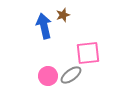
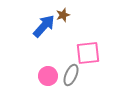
blue arrow: rotated 55 degrees clockwise
gray ellipse: rotated 30 degrees counterclockwise
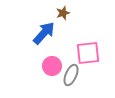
brown star: moved 2 px up
blue arrow: moved 7 px down
pink circle: moved 4 px right, 10 px up
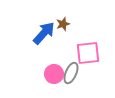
brown star: moved 11 px down
pink circle: moved 2 px right, 8 px down
gray ellipse: moved 2 px up
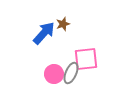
pink square: moved 2 px left, 6 px down
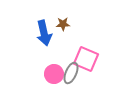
brown star: rotated 16 degrees clockwise
blue arrow: rotated 125 degrees clockwise
pink square: rotated 30 degrees clockwise
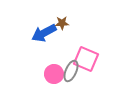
brown star: moved 1 px left, 1 px up
blue arrow: rotated 75 degrees clockwise
gray ellipse: moved 2 px up
